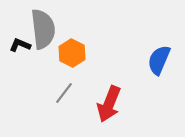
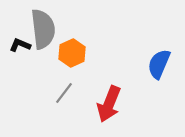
orange hexagon: rotated 8 degrees clockwise
blue semicircle: moved 4 px down
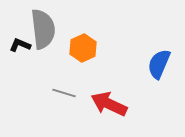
orange hexagon: moved 11 px right, 5 px up
gray line: rotated 70 degrees clockwise
red arrow: rotated 93 degrees clockwise
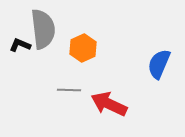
gray line: moved 5 px right, 3 px up; rotated 15 degrees counterclockwise
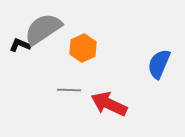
gray semicircle: rotated 117 degrees counterclockwise
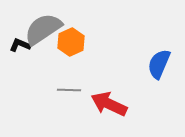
orange hexagon: moved 12 px left, 6 px up
